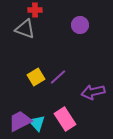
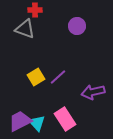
purple circle: moved 3 px left, 1 px down
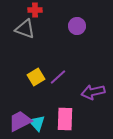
pink rectangle: rotated 35 degrees clockwise
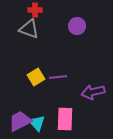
gray triangle: moved 4 px right
purple line: rotated 36 degrees clockwise
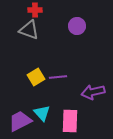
gray triangle: moved 1 px down
pink rectangle: moved 5 px right, 2 px down
cyan triangle: moved 5 px right, 10 px up
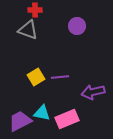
gray triangle: moved 1 px left
purple line: moved 2 px right
cyan triangle: rotated 36 degrees counterclockwise
pink rectangle: moved 3 px left, 2 px up; rotated 65 degrees clockwise
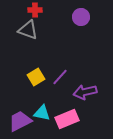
purple circle: moved 4 px right, 9 px up
purple line: rotated 42 degrees counterclockwise
purple arrow: moved 8 px left
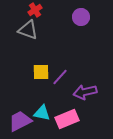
red cross: rotated 32 degrees counterclockwise
yellow square: moved 5 px right, 5 px up; rotated 30 degrees clockwise
